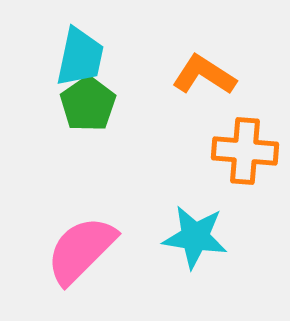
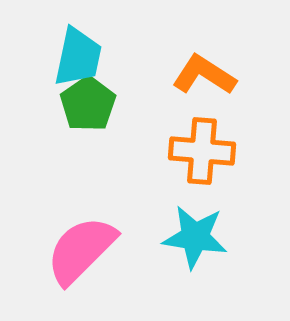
cyan trapezoid: moved 2 px left
orange cross: moved 43 px left
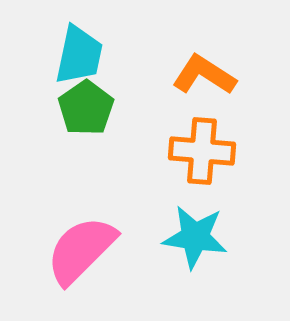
cyan trapezoid: moved 1 px right, 2 px up
green pentagon: moved 2 px left, 4 px down
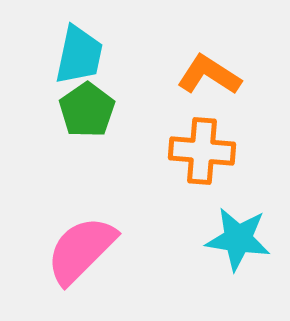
orange L-shape: moved 5 px right
green pentagon: moved 1 px right, 2 px down
cyan star: moved 43 px right, 2 px down
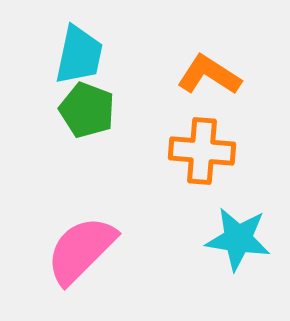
green pentagon: rotated 16 degrees counterclockwise
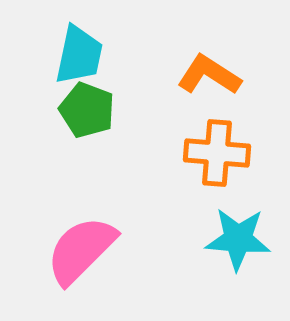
orange cross: moved 15 px right, 2 px down
cyan star: rotated 4 degrees counterclockwise
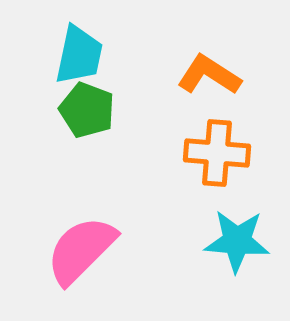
cyan star: moved 1 px left, 2 px down
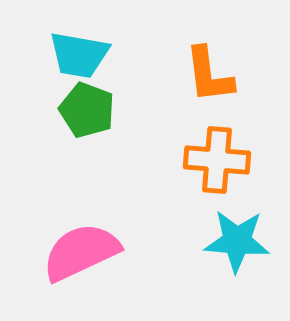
cyan trapezoid: rotated 88 degrees clockwise
orange L-shape: rotated 130 degrees counterclockwise
orange cross: moved 7 px down
pink semicircle: moved 2 px down; rotated 20 degrees clockwise
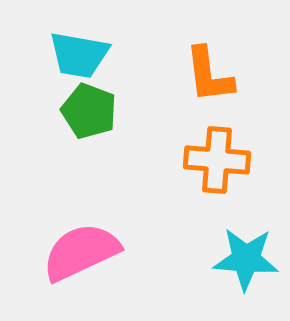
green pentagon: moved 2 px right, 1 px down
cyan star: moved 9 px right, 18 px down
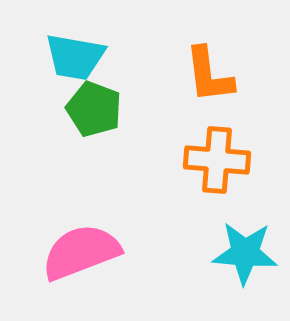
cyan trapezoid: moved 4 px left, 2 px down
green pentagon: moved 5 px right, 2 px up
pink semicircle: rotated 4 degrees clockwise
cyan star: moved 1 px left, 6 px up
